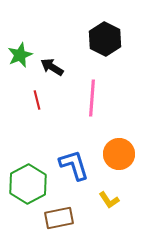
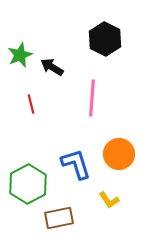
red line: moved 6 px left, 4 px down
blue L-shape: moved 2 px right, 1 px up
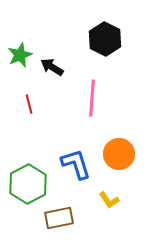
red line: moved 2 px left
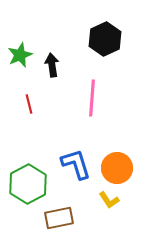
black hexagon: rotated 8 degrees clockwise
black arrow: moved 2 px up; rotated 50 degrees clockwise
orange circle: moved 2 px left, 14 px down
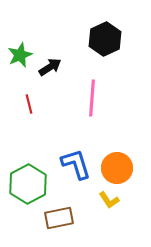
black arrow: moved 2 px left, 2 px down; rotated 65 degrees clockwise
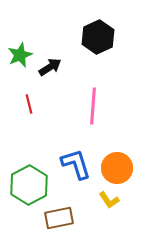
black hexagon: moved 7 px left, 2 px up
pink line: moved 1 px right, 8 px down
green hexagon: moved 1 px right, 1 px down
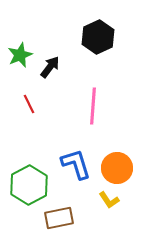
black arrow: rotated 20 degrees counterclockwise
red line: rotated 12 degrees counterclockwise
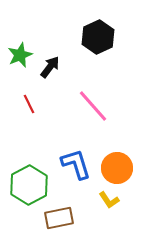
pink line: rotated 45 degrees counterclockwise
